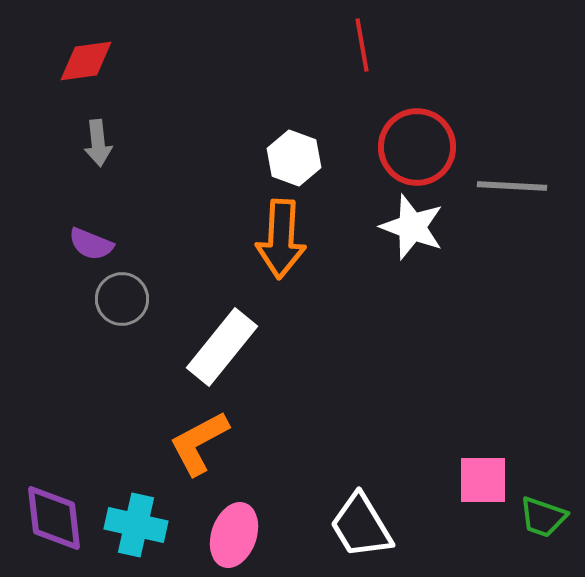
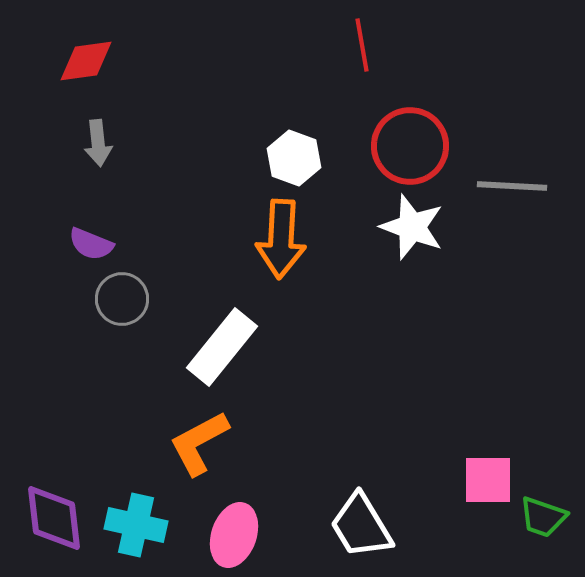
red circle: moved 7 px left, 1 px up
pink square: moved 5 px right
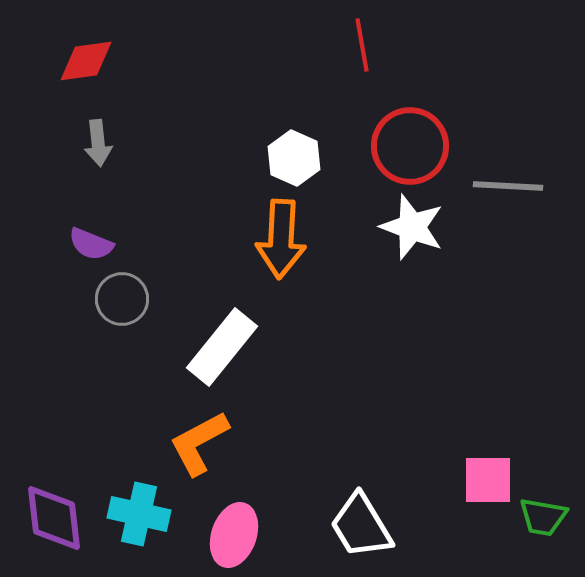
white hexagon: rotated 4 degrees clockwise
gray line: moved 4 px left
green trapezoid: rotated 9 degrees counterclockwise
cyan cross: moved 3 px right, 11 px up
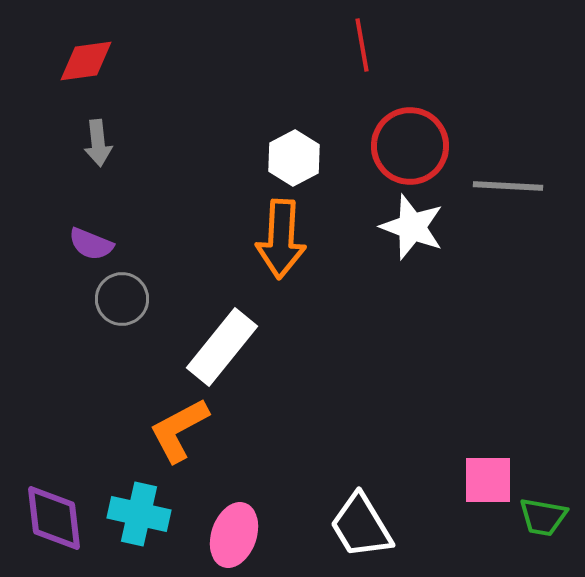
white hexagon: rotated 8 degrees clockwise
orange L-shape: moved 20 px left, 13 px up
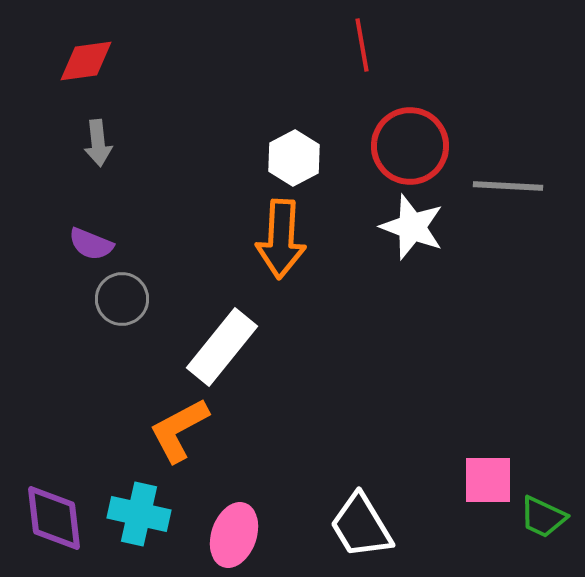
green trapezoid: rotated 15 degrees clockwise
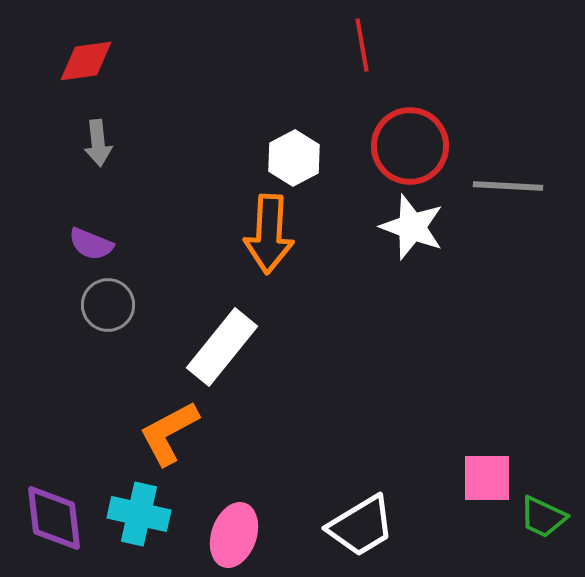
orange arrow: moved 12 px left, 5 px up
gray circle: moved 14 px left, 6 px down
orange L-shape: moved 10 px left, 3 px down
pink square: moved 1 px left, 2 px up
white trapezoid: rotated 90 degrees counterclockwise
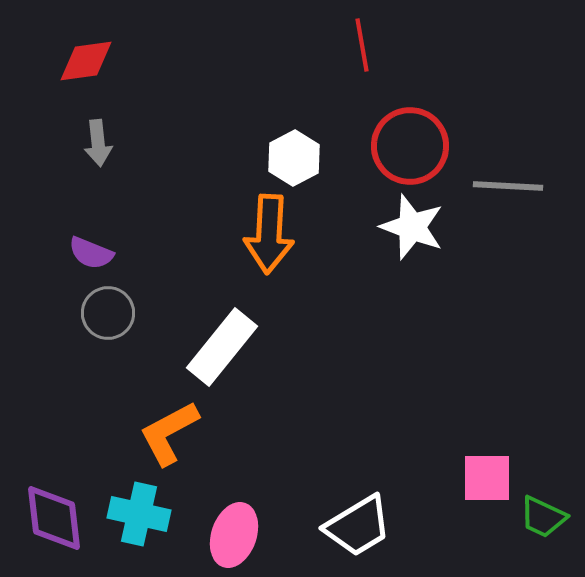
purple semicircle: moved 9 px down
gray circle: moved 8 px down
white trapezoid: moved 3 px left
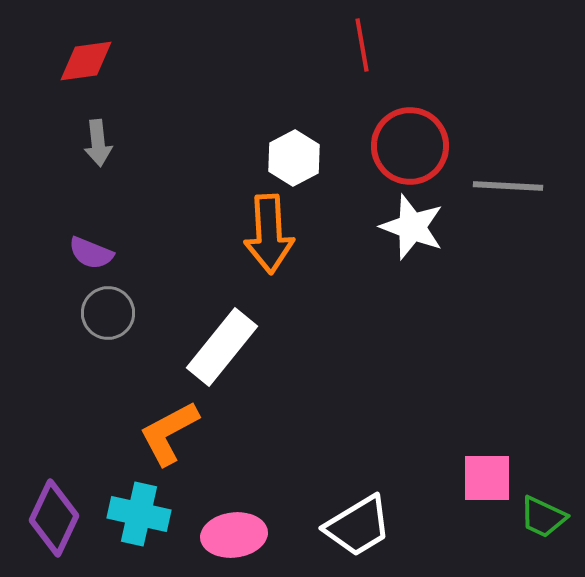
orange arrow: rotated 6 degrees counterclockwise
purple diamond: rotated 32 degrees clockwise
pink ellipse: rotated 64 degrees clockwise
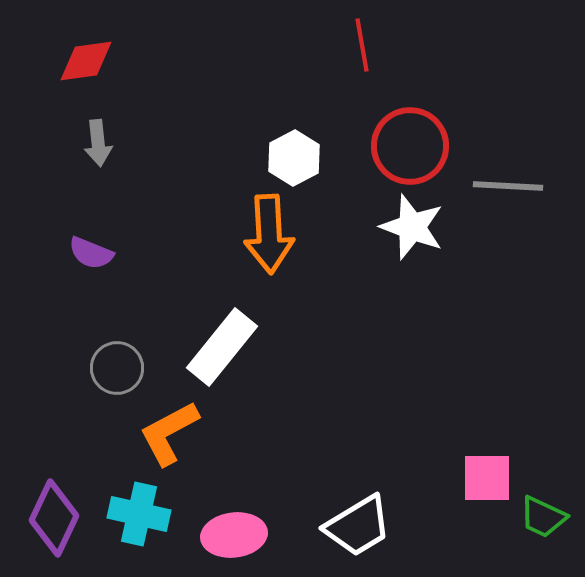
gray circle: moved 9 px right, 55 px down
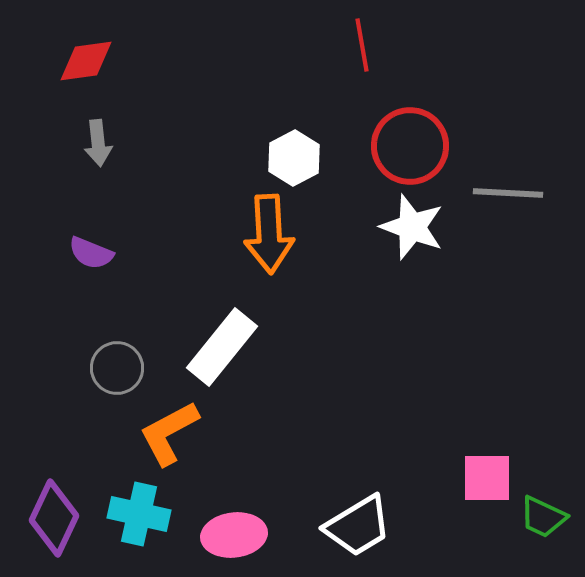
gray line: moved 7 px down
